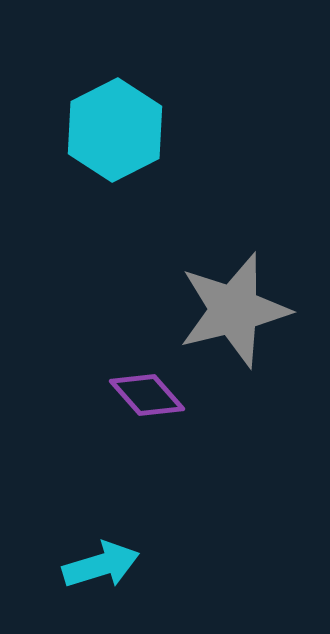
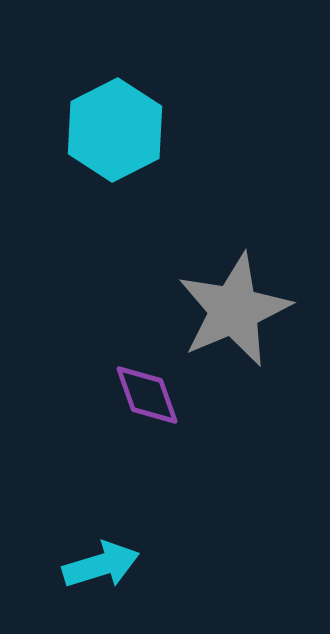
gray star: rotated 9 degrees counterclockwise
purple diamond: rotated 22 degrees clockwise
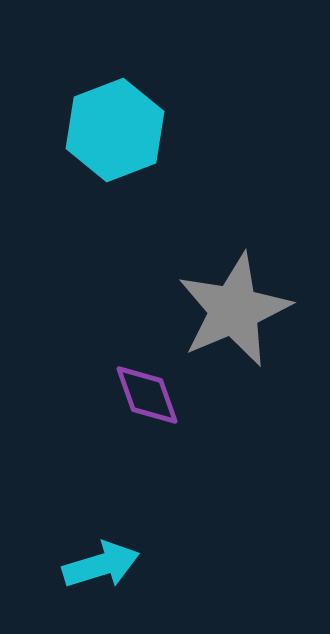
cyan hexagon: rotated 6 degrees clockwise
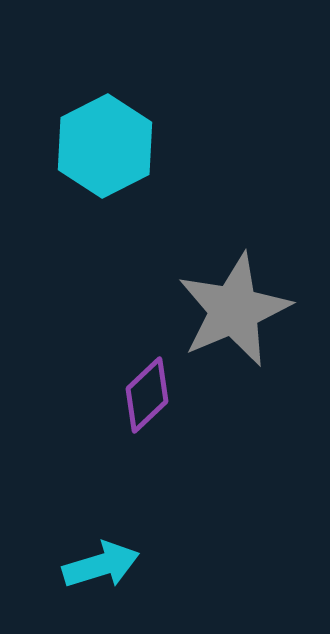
cyan hexagon: moved 10 px left, 16 px down; rotated 6 degrees counterclockwise
purple diamond: rotated 66 degrees clockwise
